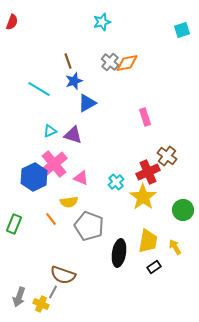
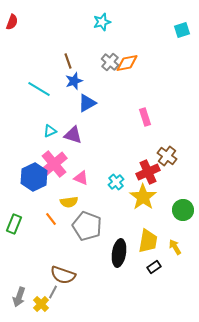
gray pentagon: moved 2 px left
yellow cross: rotated 21 degrees clockwise
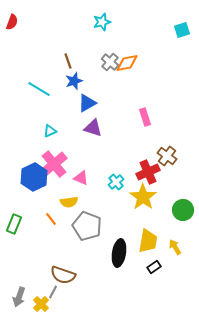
purple triangle: moved 20 px right, 7 px up
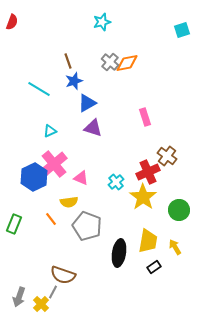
green circle: moved 4 px left
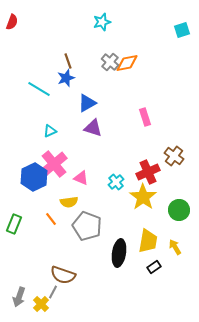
blue star: moved 8 px left, 3 px up
brown cross: moved 7 px right
